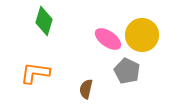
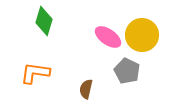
pink ellipse: moved 2 px up
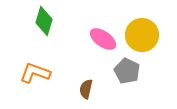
pink ellipse: moved 5 px left, 2 px down
orange L-shape: rotated 12 degrees clockwise
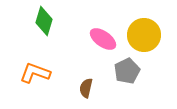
yellow circle: moved 2 px right
gray pentagon: rotated 20 degrees clockwise
brown semicircle: moved 1 px up
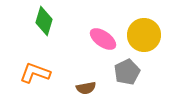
gray pentagon: moved 1 px down
brown semicircle: rotated 114 degrees counterclockwise
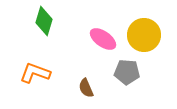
gray pentagon: rotated 30 degrees clockwise
brown semicircle: rotated 78 degrees clockwise
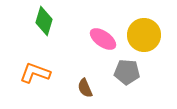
brown semicircle: moved 1 px left
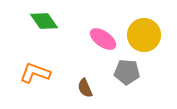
green diamond: rotated 52 degrees counterclockwise
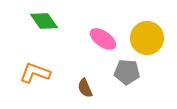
yellow circle: moved 3 px right, 3 px down
